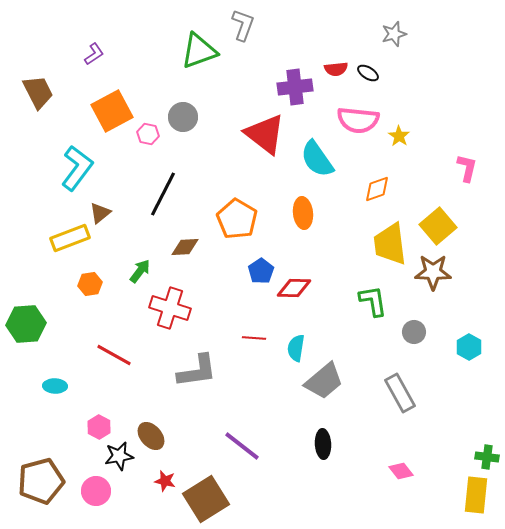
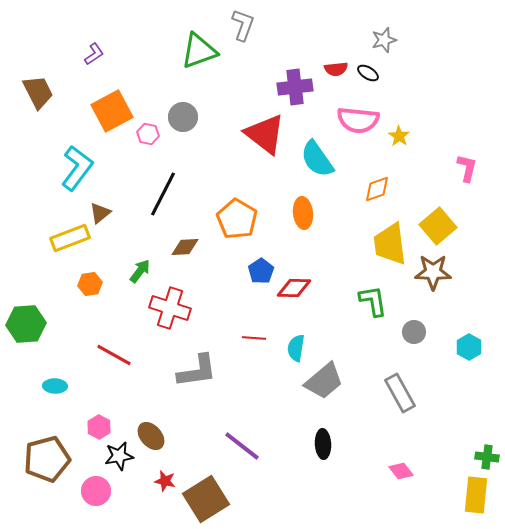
gray star at (394, 34): moved 10 px left, 6 px down
brown pentagon at (41, 481): moved 6 px right, 22 px up
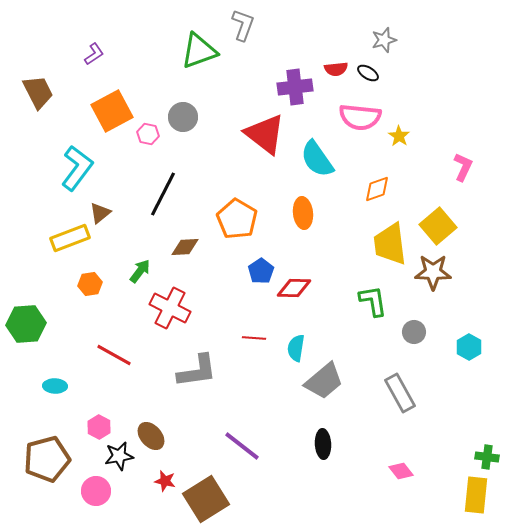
pink semicircle at (358, 120): moved 2 px right, 3 px up
pink L-shape at (467, 168): moved 4 px left, 1 px up; rotated 12 degrees clockwise
red cross at (170, 308): rotated 9 degrees clockwise
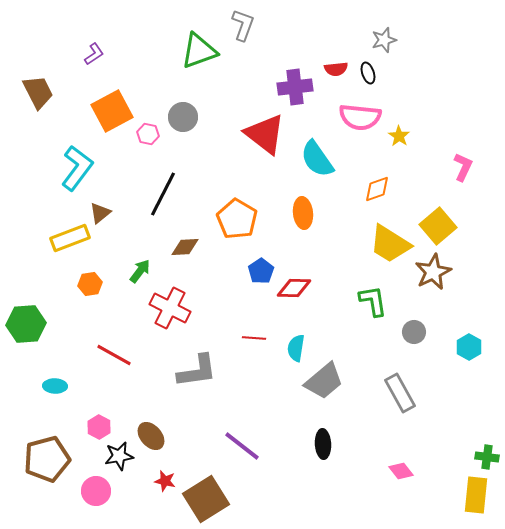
black ellipse at (368, 73): rotated 40 degrees clockwise
yellow trapezoid at (390, 244): rotated 51 degrees counterclockwise
brown star at (433, 272): rotated 27 degrees counterclockwise
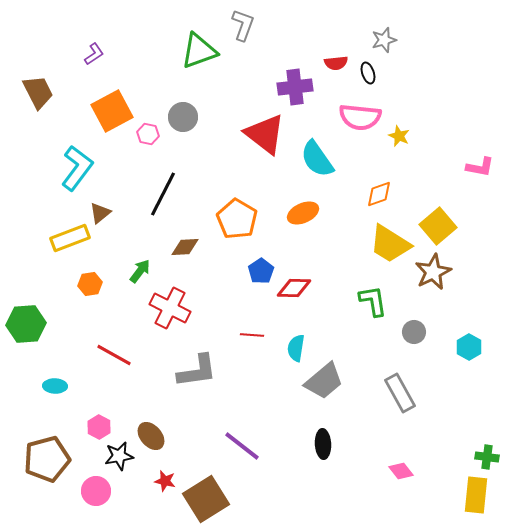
red semicircle at (336, 69): moved 6 px up
yellow star at (399, 136): rotated 10 degrees counterclockwise
pink L-shape at (463, 167): moved 17 px right; rotated 76 degrees clockwise
orange diamond at (377, 189): moved 2 px right, 5 px down
orange ellipse at (303, 213): rotated 72 degrees clockwise
red line at (254, 338): moved 2 px left, 3 px up
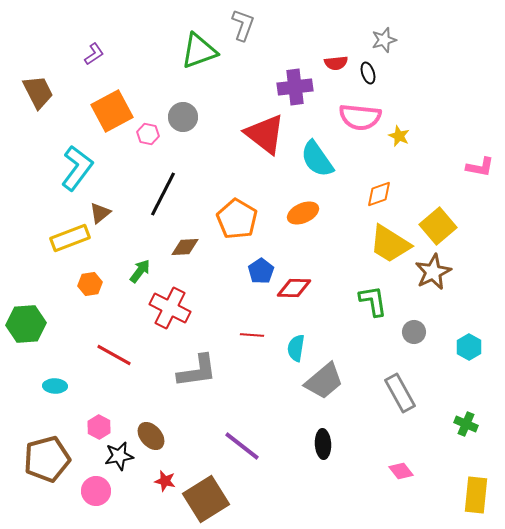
green cross at (487, 457): moved 21 px left, 33 px up; rotated 15 degrees clockwise
